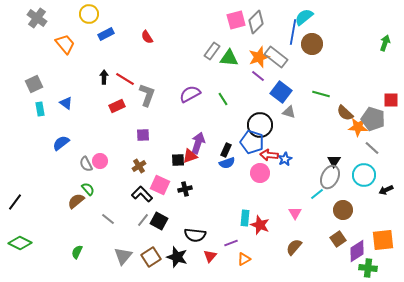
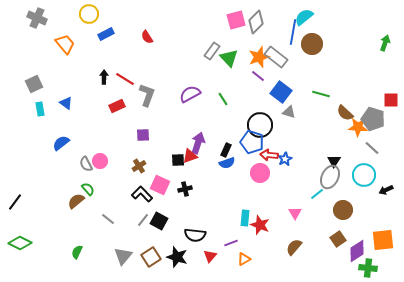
gray cross at (37, 18): rotated 12 degrees counterclockwise
green triangle at (229, 58): rotated 42 degrees clockwise
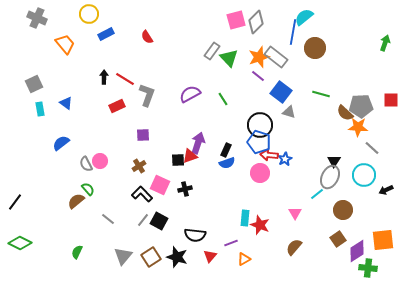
brown circle at (312, 44): moved 3 px right, 4 px down
gray pentagon at (373, 119): moved 12 px left, 13 px up; rotated 20 degrees counterclockwise
blue pentagon at (252, 142): moved 7 px right
